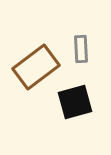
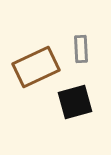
brown rectangle: rotated 12 degrees clockwise
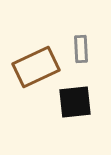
black square: rotated 9 degrees clockwise
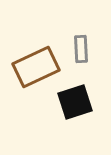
black square: rotated 12 degrees counterclockwise
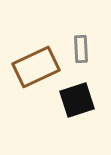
black square: moved 2 px right, 2 px up
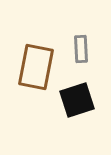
brown rectangle: rotated 54 degrees counterclockwise
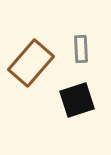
brown rectangle: moved 5 px left, 4 px up; rotated 30 degrees clockwise
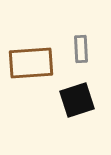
brown rectangle: rotated 45 degrees clockwise
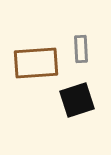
brown rectangle: moved 5 px right
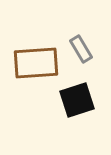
gray rectangle: rotated 28 degrees counterclockwise
